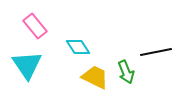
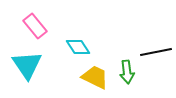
green arrow: moved 1 px right; rotated 15 degrees clockwise
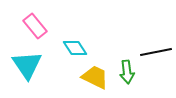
cyan diamond: moved 3 px left, 1 px down
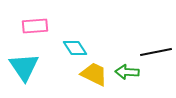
pink rectangle: rotated 55 degrees counterclockwise
cyan triangle: moved 3 px left, 2 px down
green arrow: rotated 100 degrees clockwise
yellow trapezoid: moved 1 px left, 3 px up
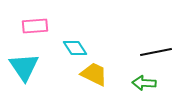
green arrow: moved 17 px right, 11 px down
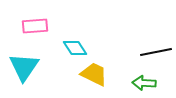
cyan triangle: rotated 8 degrees clockwise
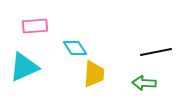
cyan triangle: rotated 32 degrees clockwise
yellow trapezoid: rotated 68 degrees clockwise
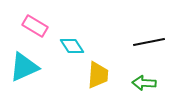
pink rectangle: rotated 35 degrees clockwise
cyan diamond: moved 3 px left, 2 px up
black line: moved 7 px left, 10 px up
yellow trapezoid: moved 4 px right, 1 px down
